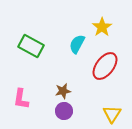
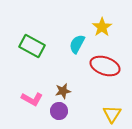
green rectangle: moved 1 px right
red ellipse: rotated 72 degrees clockwise
pink L-shape: moved 11 px right; rotated 70 degrees counterclockwise
purple circle: moved 5 px left
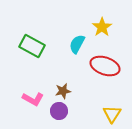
pink L-shape: moved 1 px right
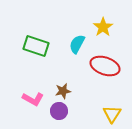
yellow star: moved 1 px right
green rectangle: moved 4 px right; rotated 10 degrees counterclockwise
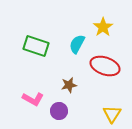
brown star: moved 6 px right, 6 px up
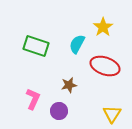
pink L-shape: rotated 95 degrees counterclockwise
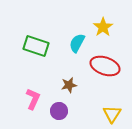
cyan semicircle: moved 1 px up
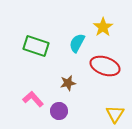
brown star: moved 1 px left, 2 px up
pink L-shape: rotated 65 degrees counterclockwise
yellow triangle: moved 3 px right
